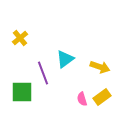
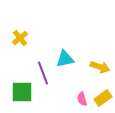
cyan triangle: rotated 24 degrees clockwise
yellow rectangle: moved 1 px right, 1 px down
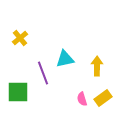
yellow arrow: moved 3 px left, 1 px up; rotated 108 degrees counterclockwise
green square: moved 4 px left
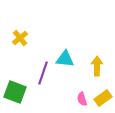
cyan triangle: rotated 18 degrees clockwise
purple line: rotated 40 degrees clockwise
green square: moved 3 px left; rotated 20 degrees clockwise
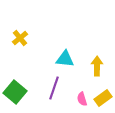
purple line: moved 11 px right, 15 px down
green square: rotated 20 degrees clockwise
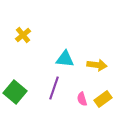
yellow cross: moved 3 px right, 3 px up
yellow arrow: moved 1 px up; rotated 96 degrees clockwise
yellow rectangle: moved 1 px down
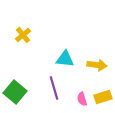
purple line: rotated 35 degrees counterclockwise
yellow rectangle: moved 2 px up; rotated 18 degrees clockwise
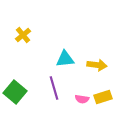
cyan triangle: rotated 12 degrees counterclockwise
pink semicircle: rotated 64 degrees counterclockwise
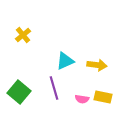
cyan triangle: moved 2 px down; rotated 18 degrees counterclockwise
green square: moved 4 px right
yellow rectangle: rotated 30 degrees clockwise
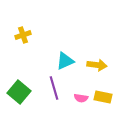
yellow cross: rotated 21 degrees clockwise
pink semicircle: moved 1 px left, 1 px up
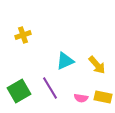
yellow arrow: rotated 42 degrees clockwise
purple line: moved 4 px left; rotated 15 degrees counterclockwise
green square: moved 1 px up; rotated 20 degrees clockwise
